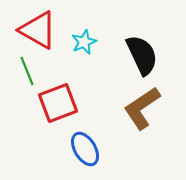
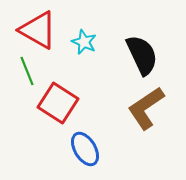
cyan star: rotated 25 degrees counterclockwise
red square: rotated 36 degrees counterclockwise
brown L-shape: moved 4 px right
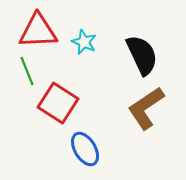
red triangle: moved 1 px down; rotated 33 degrees counterclockwise
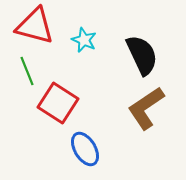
red triangle: moved 3 px left, 5 px up; rotated 18 degrees clockwise
cyan star: moved 2 px up
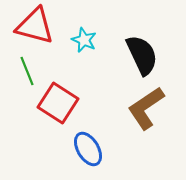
blue ellipse: moved 3 px right
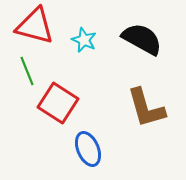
black semicircle: moved 16 px up; rotated 36 degrees counterclockwise
brown L-shape: rotated 72 degrees counterclockwise
blue ellipse: rotated 8 degrees clockwise
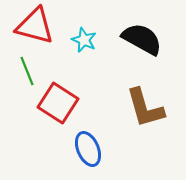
brown L-shape: moved 1 px left
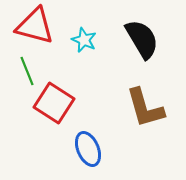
black semicircle: rotated 30 degrees clockwise
red square: moved 4 px left
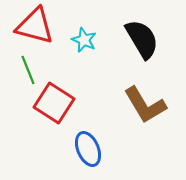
green line: moved 1 px right, 1 px up
brown L-shape: moved 3 px up; rotated 15 degrees counterclockwise
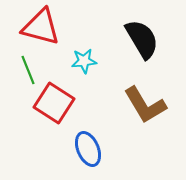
red triangle: moved 6 px right, 1 px down
cyan star: moved 21 px down; rotated 30 degrees counterclockwise
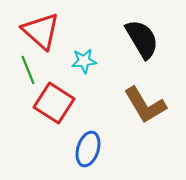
red triangle: moved 4 px down; rotated 27 degrees clockwise
blue ellipse: rotated 40 degrees clockwise
